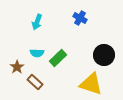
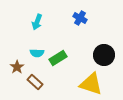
green rectangle: rotated 12 degrees clockwise
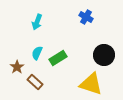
blue cross: moved 6 px right, 1 px up
cyan semicircle: rotated 112 degrees clockwise
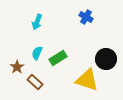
black circle: moved 2 px right, 4 px down
yellow triangle: moved 4 px left, 4 px up
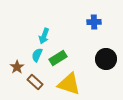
blue cross: moved 8 px right, 5 px down; rotated 32 degrees counterclockwise
cyan arrow: moved 7 px right, 14 px down
cyan semicircle: moved 2 px down
yellow triangle: moved 18 px left, 4 px down
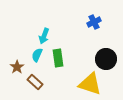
blue cross: rotated 24 degrees counterclockwise
green rectangle: rotated 66 degrees counterclockwise
yellow triangle: moved 21 px right
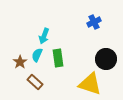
brown star: moved 3 px right, 5 px up
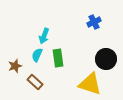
brown star: moved 5 px left, 4 px down; rotated 16 degrees clockwise
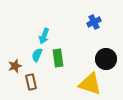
brown rectangle: moved 4 px left; rotated 35 degrees clockwise
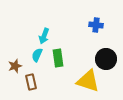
blue cross: moved 2 px right, 3 px down; rotated 32 degrees clockwise
yellow triangle: moved 2 px left, 3 px up
